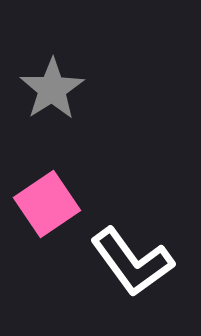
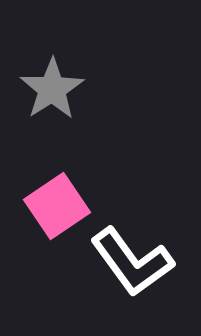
pink square: moved 10 px right, 2 px down
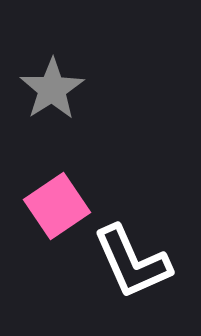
white L-shape: rotated 12 degrees clockwise
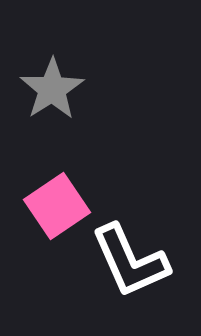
white L-shape: moved 2 px left, 1 px up
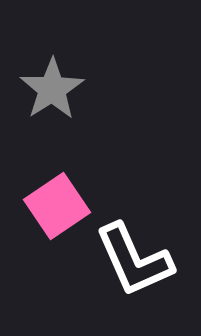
white L-shape: moved 4 px right, 1 px up
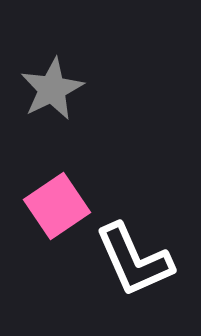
gray star: rotated 6 degrees clockwise
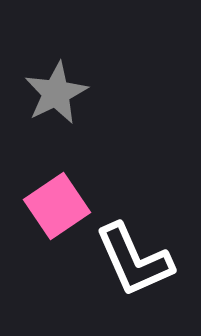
gray star: moved 4 px right, 4 px down
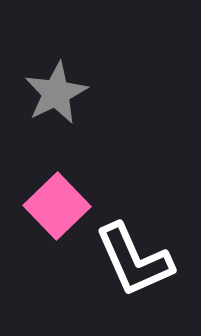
pink square: rotated 10 degrees counterclockwise
